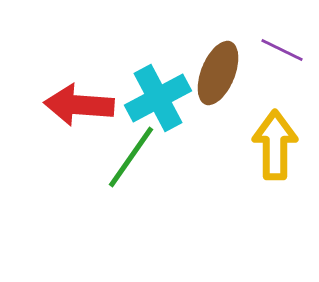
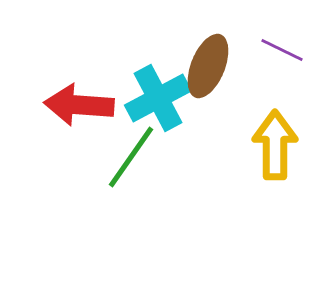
brown ellipse: moved 10 px left, 7 px up
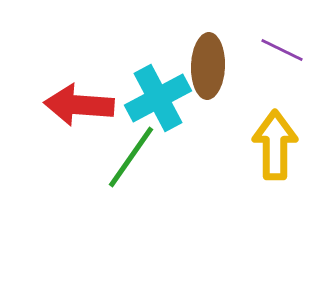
brown ellipse: rotated 20 degrees counterclockwise
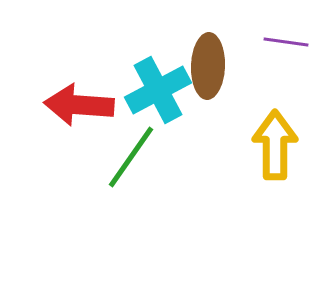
purple line: moved 4 px right, 8 px up; rotated 18 degrees counterclockwise
cyan cross: moved 8 px up
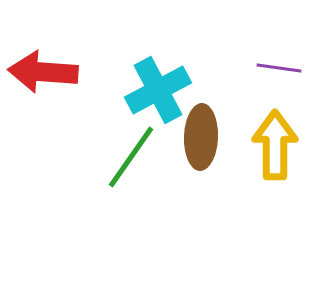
purple line: moved 7 px left, 26 px down
brown ellipse: moved 7 px left, 71 px down
red arrow: moved 36 px left, 33 px up
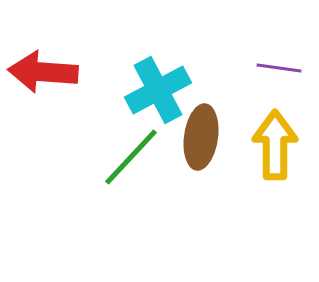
brown ellipse: rotated 6 degrees clockwise
green line: rotated 8 degrees clockwise
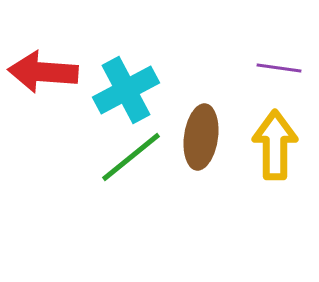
cyan cross: moved 32 px left
green line: rotated 8 degrees clockwise
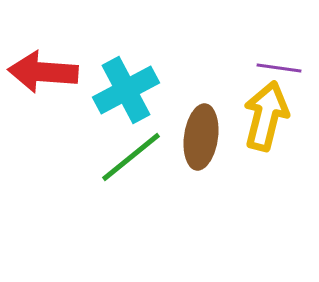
yellow arrow: moved 9 px left, 29 px up; rotated 14 degrees clockwise
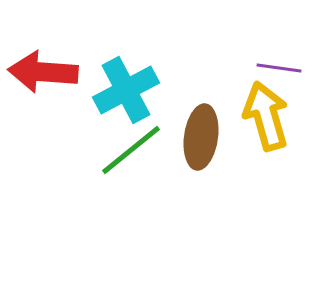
yellow arrow: rotated 30 degrees counterclockwise
green line: moved 7 px up
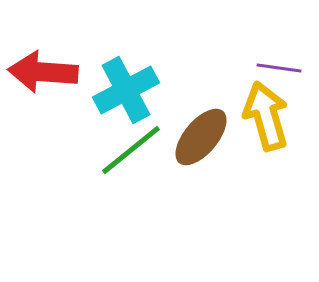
brown ellipse: rotated 32 degrees clockwise
